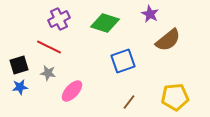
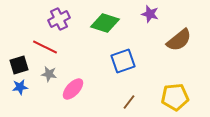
purple star: rotated 12 degrees counterclockwise
brown semicircle: moved 11 px right
red line: moved 4 px left
gray star: moved 1 px right, 1 px down
pink ellipse: moved 1 px right, 2 px up
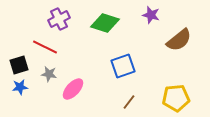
purple star: moved 1 px right, 1 px down
blue square: moved 5 px down
yellow pentagon: moved 1 px right, 1 px down
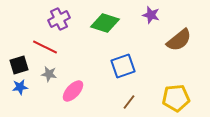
pink ellipse: moved 2 px down
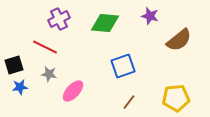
purple star: moved 1 px left, 1 px down
green diamond: rotated 12 degrees counterclockwise
black square: moved 5 px left
